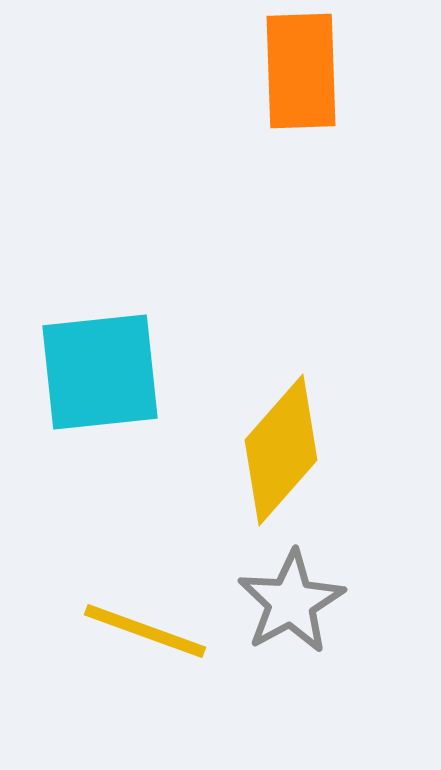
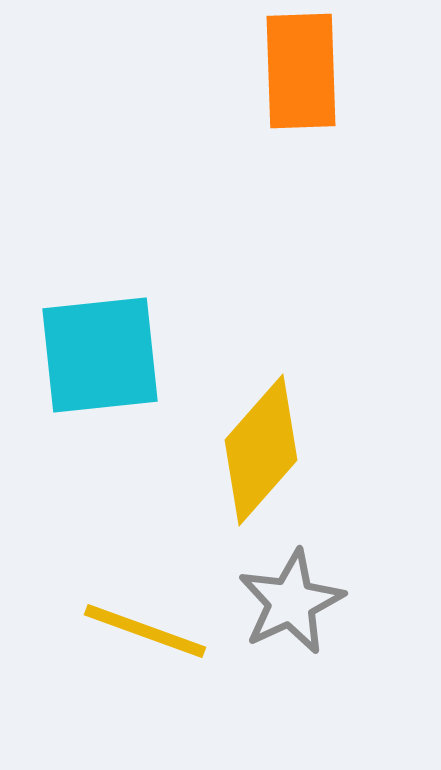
cyan square: moved 17 px up
yellow diamond: moved 20 px left
gray star: rotated 4 degrees clockwise
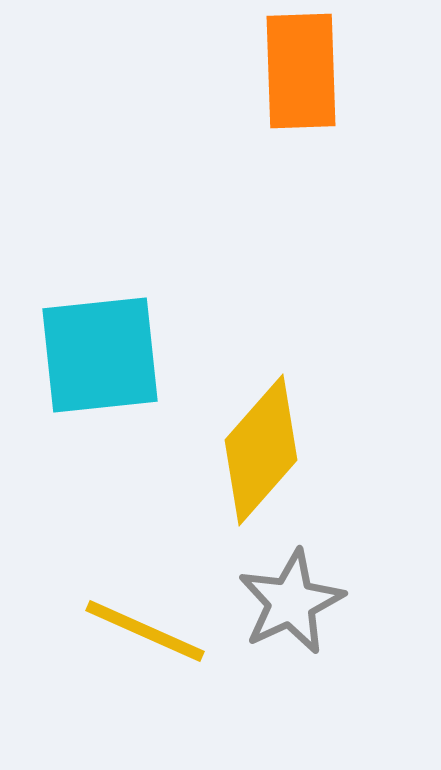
yellow line: rotated 4 degrees clockwise
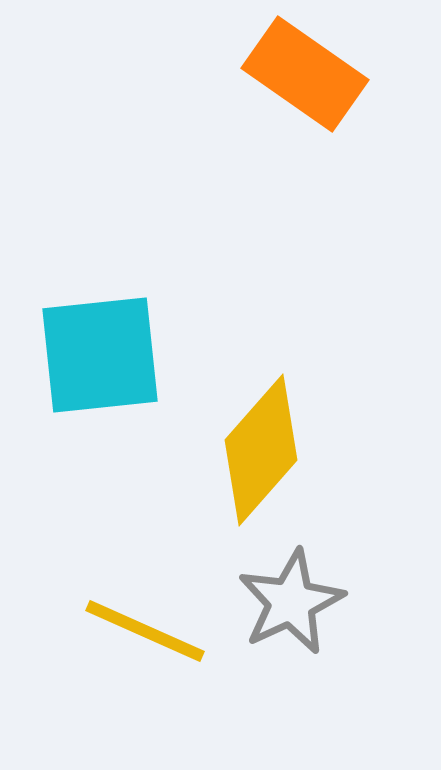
orange rectangle: moved 4 px right, 3 px down; rotated 53 degrees counterclockwise
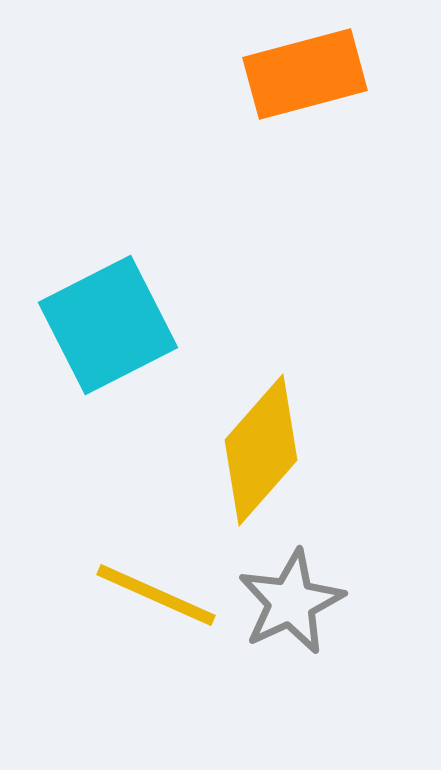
orange rectangle: rotated 50 degrees counterclockwise
cyan square: moved 8 px right, 30 px up; rotated 21 degrees counterclockwise
yellow line: moved 11 px right, 36 px up
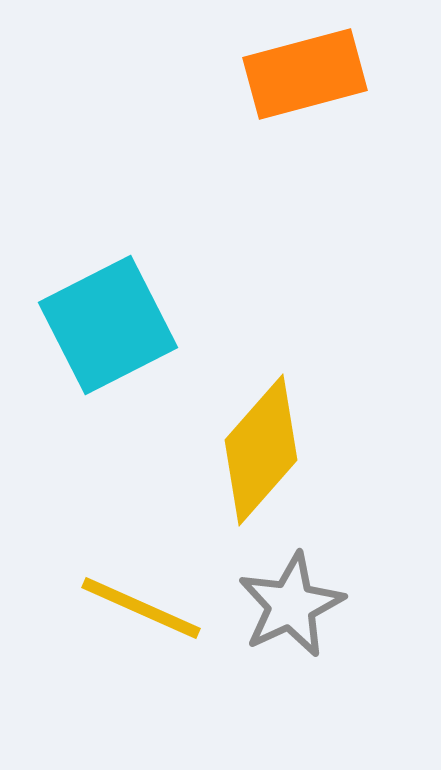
yellow line: moved 15 px left, 13 px down
gray star: moved 3 px down
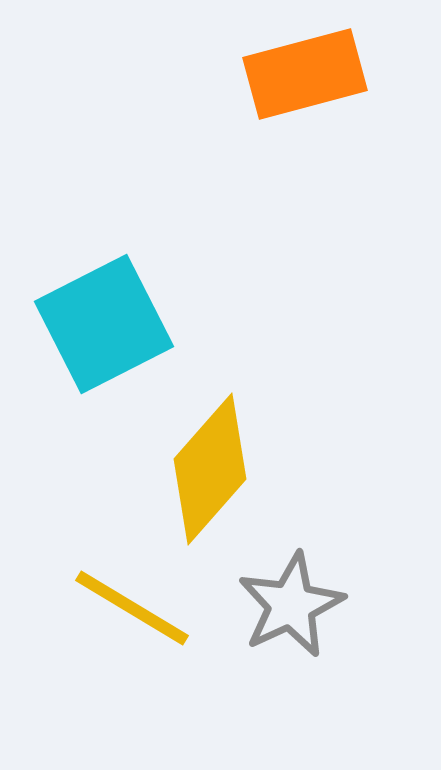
cyan square: moved 4 px left, 1 px up
yellow diamond: moved 51 px left, 19 px down
yellow line: moved 9 px left; rotated 7 degrees clockwise
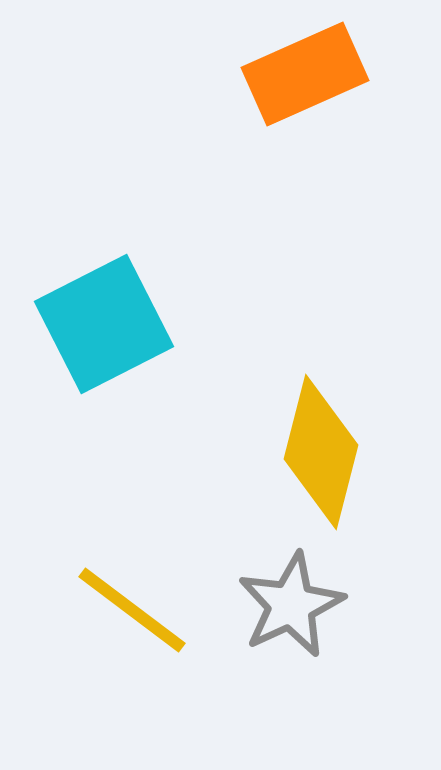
orange rectangle: rotated 9 degrees counterclockwise
yellow diamond: moved 111 px right, 17 px up; rotated 27 degrees counterclockwise
yellow line: moved 2 px down; rotated 6 degrees clockwise
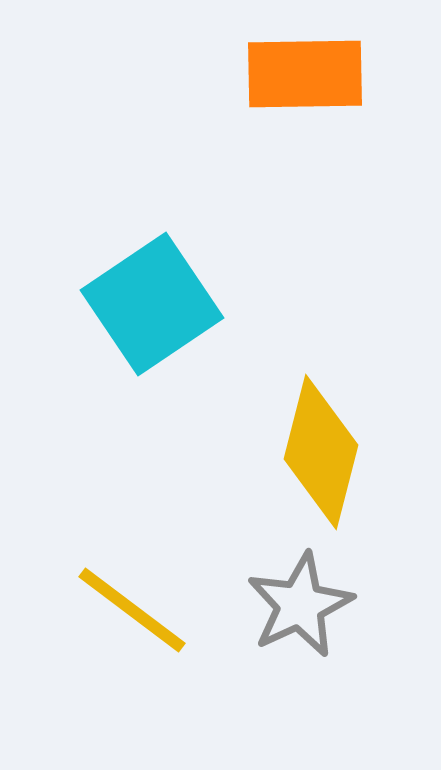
orange rectangle: rotated 23 degrees clockwise
cyan square: moved 48 px right, 20 px up; rotated 7 degrees counterclockwise
gray star: moved 9 px right
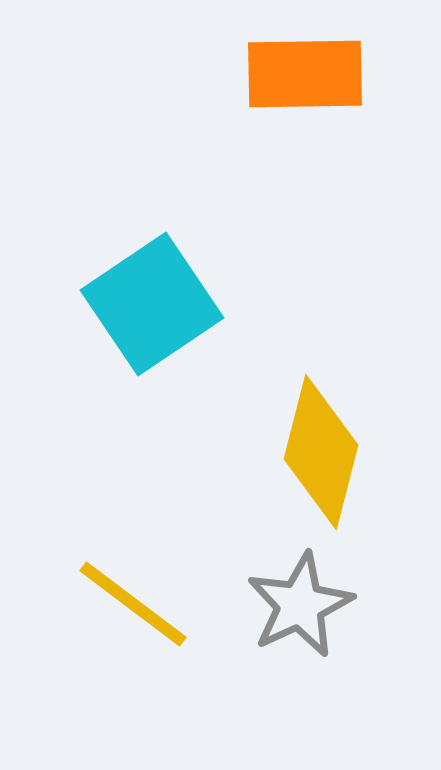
yellow line: moved 1 px right, 6 px up
